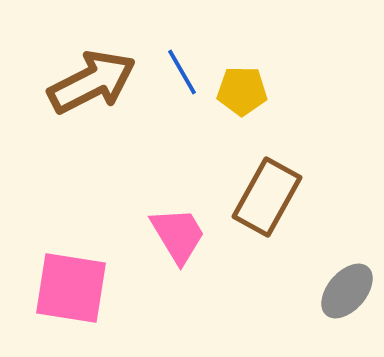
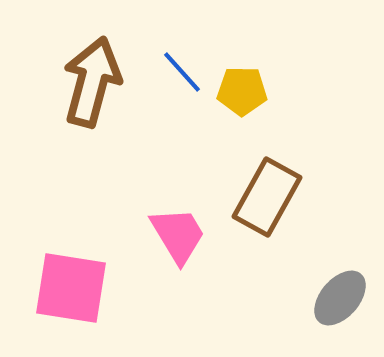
blue line: rotated 12 degrees counterclockwise
brown arrow: rotated 48 degrees counterclockwise
gray ellipse: moved 7 px left, 7 px down
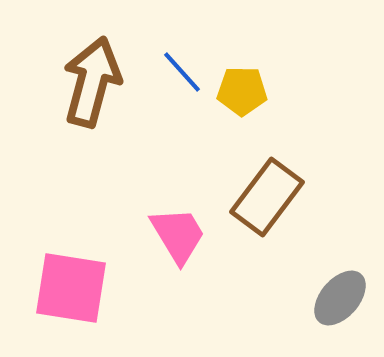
brown rectangle: rotated 8 degrees clockwise
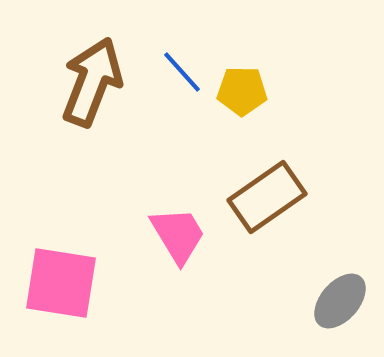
brown arrow: rotated 6 degrees clockwise
brown rectangle: rotated 18 degrees clockwise
pink square: moved 10 px left, 5 px up
gray ellipse: moved 3 px down
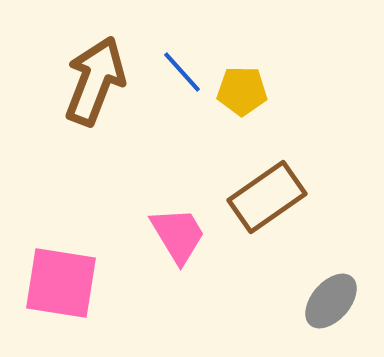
brown arrow: moved 3 px right, 1 px up
gray ellipse: moved 9 px left
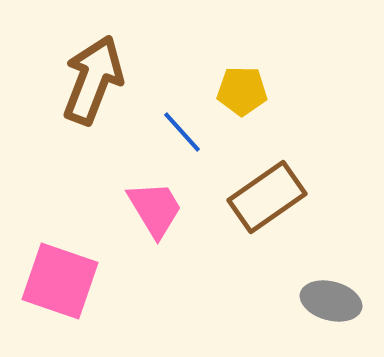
blue line: moved 60 px down
brown arrow: moved 2 px left, 1 px up
pink trapezoid: moved 23 px left, 26 px up
pink square: moved 1 px left, 2 px up; rotated 10 degrees clockwise
gray ellipse: rotated 64 degrees clockwise
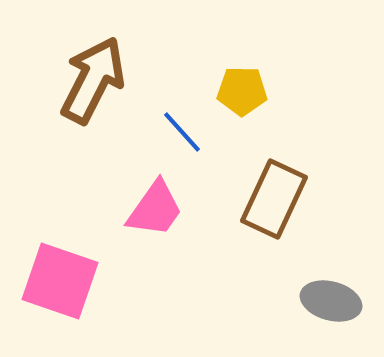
brown arrow: rotated 6 degrees clockwise
brown rectangle: moved 7 px right, 2 px down; rotated 30 degrees counterclockwise
pink trapezoid: rotated 66 degrees clockwise
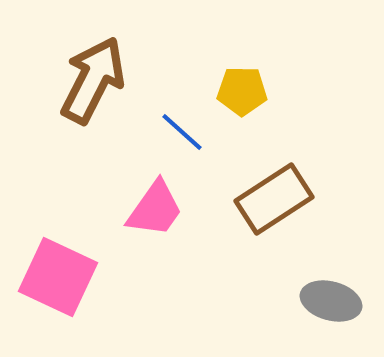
blue line: rotated 6 degrees counterclockwise
brown rectangle: rotated 32 degrees clockwise
pink square: moved 2 px left, 4 px up; rotated 6 degrees clockwise
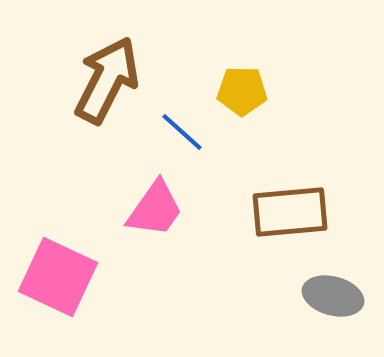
brown arrow: moved 14 px right
brown rectangle: moved 16 px right, 13 px down; rotated 28 degrees clockwise
gray ellipse: moved 2 px right, 5 px up
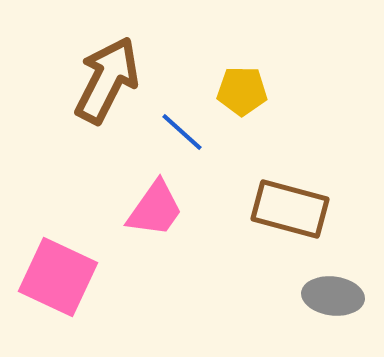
brown rectangle: moved 3 px up; rotated 20 degrees clockwise
gray ellipse: rotated 8 degrees counterclockwise
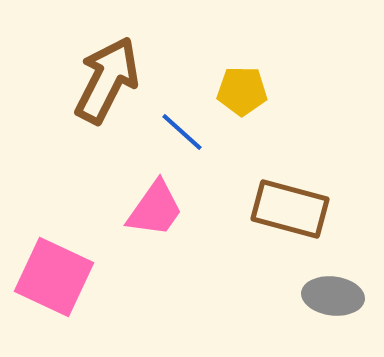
pink square: moved 4 px left
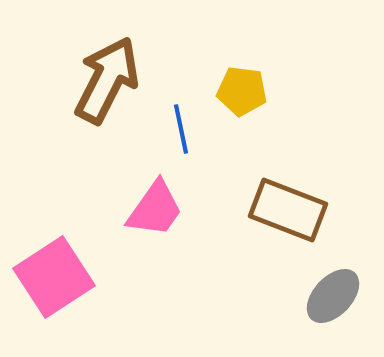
yellow pentagon: rotated 6 degrees clockwise
blue line: moved 1 px left, 3 px up; rotated 36 degrees clockwise
brown rectangle: moved 2 px left, 1 px down; rotated 6 degrees clockwise
pink square: rotated 32 degrees clockwise
gray ellipse: rotated 54 degrees counterclockwise
